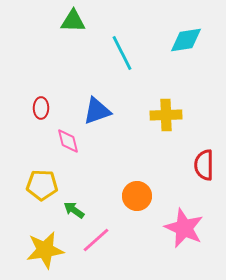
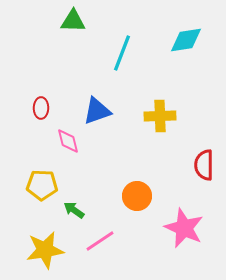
cyan line: rotated 48 degrees clockwise
yellow cross: moved 6 px left, 1 px down
pink line: moved 4 px right, 1 px down; rotated 8 degrees clockwise
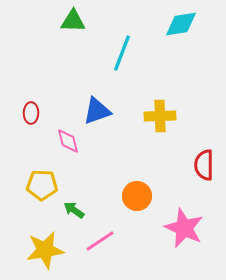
cyan diamond: moved 5 px left, 16 px up
red ellipse: moved 10 px left, 5 px down
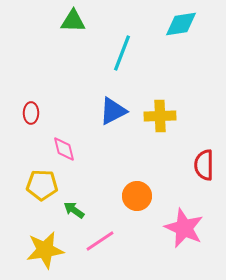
blue triangle: moved 16 px right; rotated 8 degrees counterclockwise
pink diamond: moved 4 px left, 8 px down
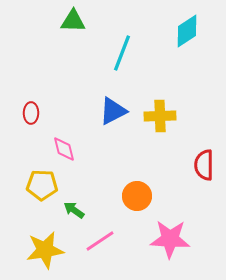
cyan diamond: moved 6 px right, 7 px down; rotated 24 degrees counterclockwise
pink star: moved 14 px left, 11 px down; rotated 21 degrees counterclockwise
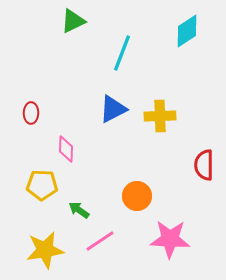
green triangle: rotated 28 degrees counterclockwise
blue triangle: moved 2 px up
pink diamond: moved 2 px right; rotated 16 degrees clockwise
green arrow: moved 5 px right
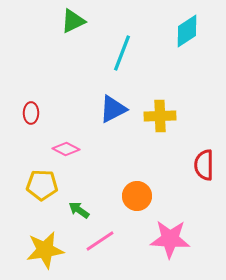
pink diamond: rotated 64 degrees counterclockwise
